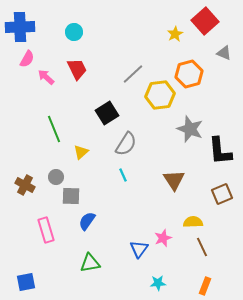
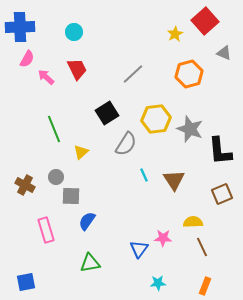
yellow hexagon: moved 4 px left, 24 px down
cyan line: moved 21 px right
pink star: rotated 24 degrees clockwise
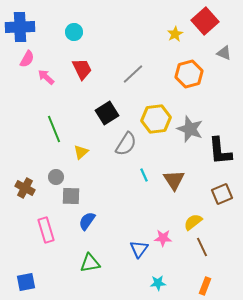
red trapezoid: moved 5 px right
brown cross: moved 3 px down
yellow semicircle: rotated 36 degrees counterclockwise
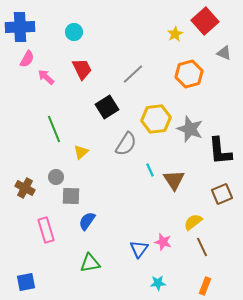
black square: moved 6 px up
cyan line: moved 6 px right, 5 px up
pink star: moved 4 px down; rotated 12 degrees clockwise
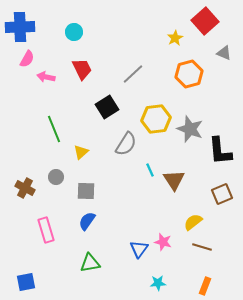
yellow star: moved 4 px down
pink arrow: rotated 30 degrees counterclockwise
gray square: moved 15 px right, 5 px up
brown line: rotated 48 degrees counterclockwise
